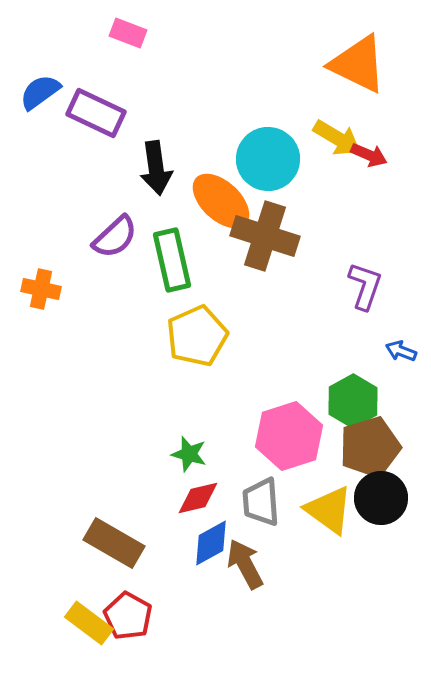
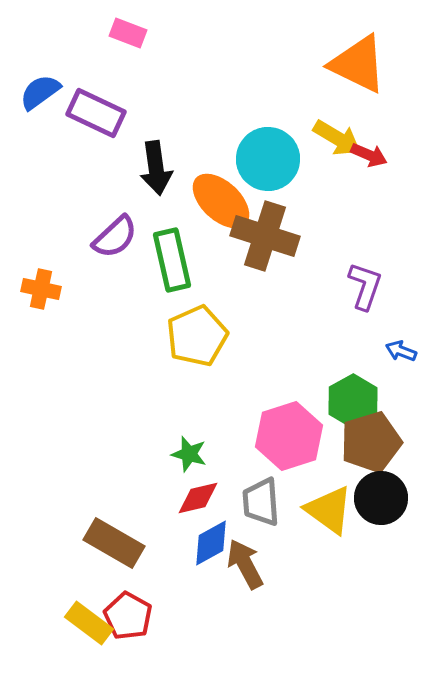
brown pentagon: moved 1 px right, 5 px up
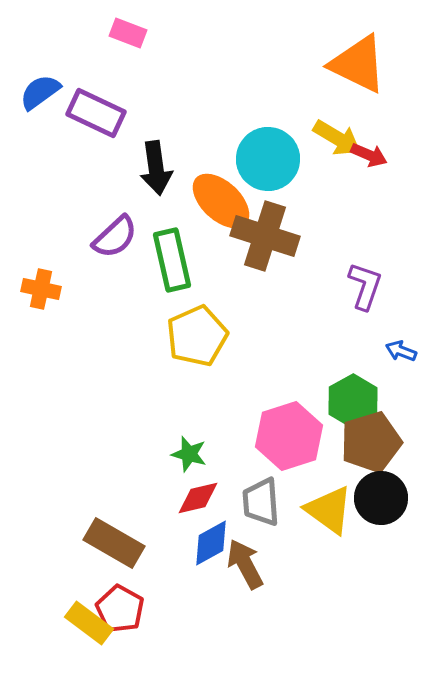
red pentagon: moved 8 px left, 7 px up
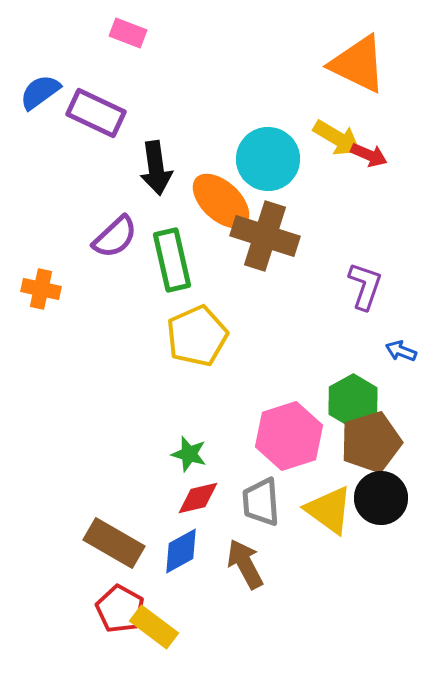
blue diamond: moved 30 px left, 8 px down
yellow rectangle: moved 65 px right, 4 px down
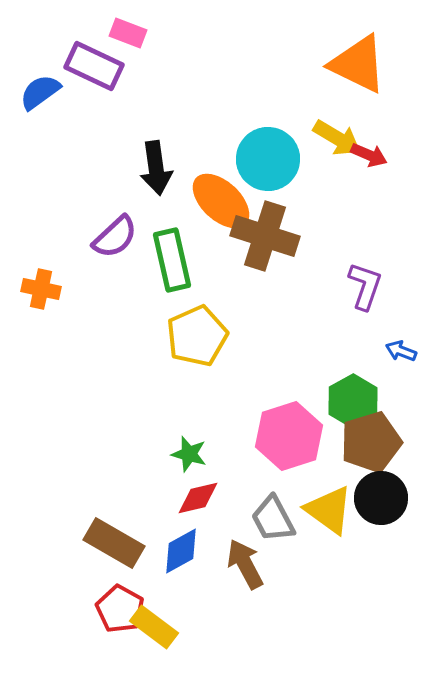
purple rectangle: moved 2 px left, 47 px up
gray trapezoid: moved 12 px right, 17 px down; rotated 24 degrees counterclockwise
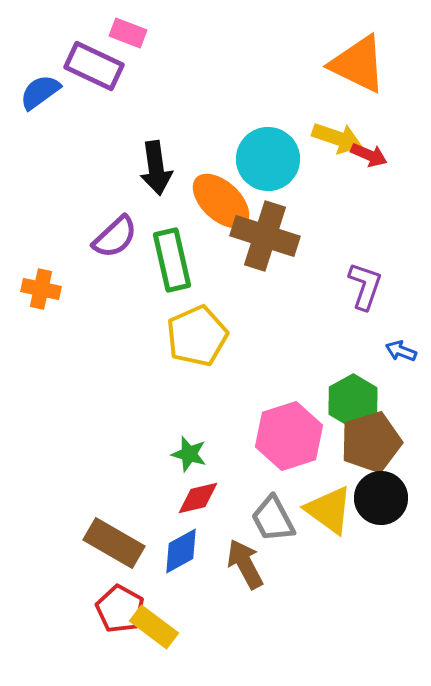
yellow arrow: rotated 12 degrees counterclockwise
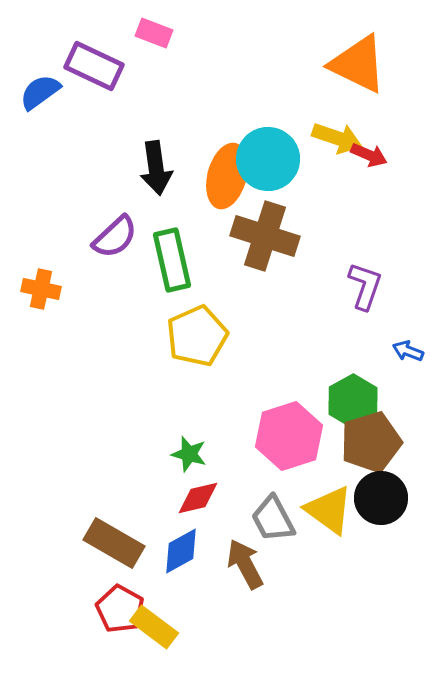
pink rectangle: moved 26 px right
orange ellipse: moved 6 px right, 25 px up; rotated 62 degrees clockwise
blue arrow: moved 7 px right
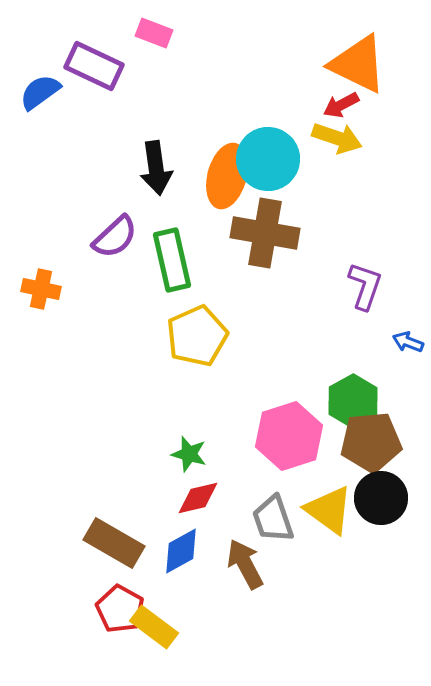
red arrow: moved 28 px left, 50 px up; rotated 129 degrees clockwise
brown cross: moved 3 px up; rotated 8 degrees counterclockwise
blue arrow: moved 9 px up
brown pentagon: rotated 12 degrees clockwise
gray trapezoid: rotated 9 degrees clockwise
